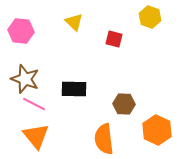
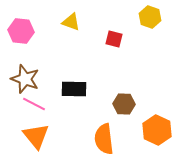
yellow triangle: moved 3 px left; rotated 24 degrees counterclockwise
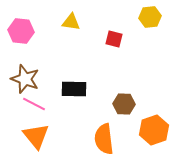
yellow hexagon: rotated 25 degrees counterclockwise
yellow triangle: rotated 12 degrees counterclockwise
orange hexagon: moved 3 px left; rotated 16 degrees clockwise
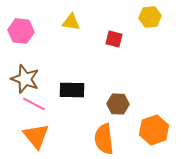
black rectangle: moved 2 px left, 1 px down
brown hexagon: moved 6 px left
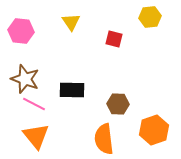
yellow triangle: rotated 48 degrees clockwise
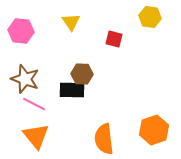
yellow hexagon: rotated 15 degrees clockwise
brown hexagon: moved 36 px left, 30 px up
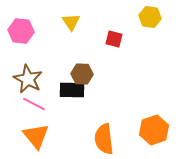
brown star: moved 3 px right; rotated 8 degrees clockwise
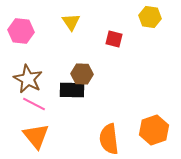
orange semicircle: moved 5 px right
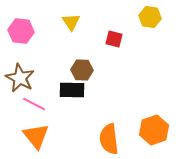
brown hexagon: moved 4 px up
brown star: moved 8 px left, 1 px up
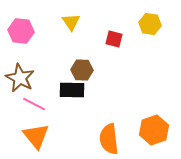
yellow hexagon: moved 7 px down
